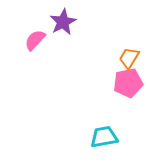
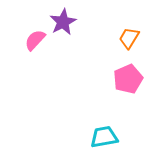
orange trapezoid: moved 20 px up
pink pentagon: moved 4 px up; rotated 12 degrees counterclockwise
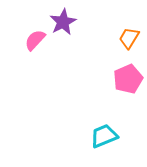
cyan trapezoid: moved 1 px up; rotated 12 degrees counterclockwise
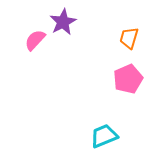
orange trapezoid: rotated 15 degrees counterclockwise
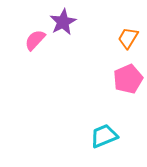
orange trapezoid: moved 1 px left; rotated 15 degrees clockwise
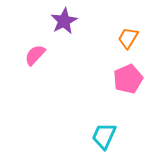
purple star: moved 1 px right, 1 px up
pink semicircle: moved 15 px down
cyan trapezoid: rotated 44 degrees counterclockwise
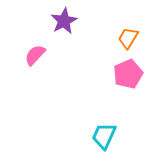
pink pentagon: moved 5 px up
